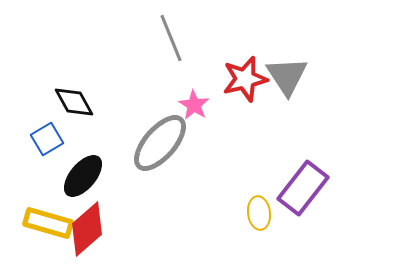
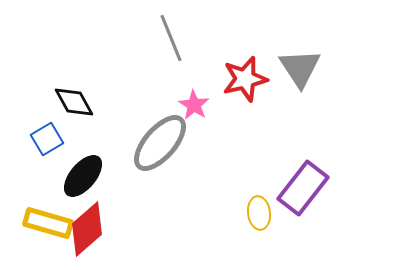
gray triangle: moved 13 px right, 8 px up
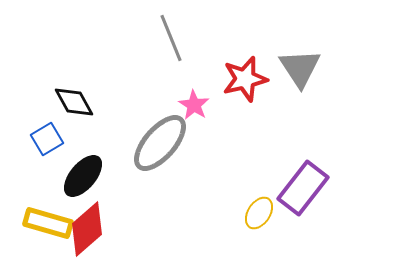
yellow ellipse: rotated 40 degrees clockwise
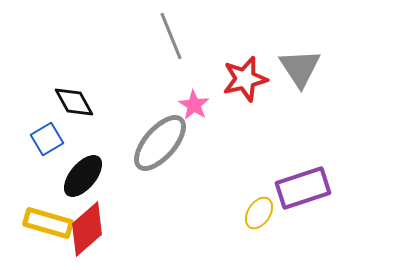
gray line: moved 2 px up
purple rectangle: rotated 34 degrees clockwise
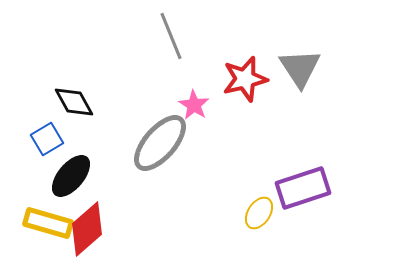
black ellipse: moved 12 px left
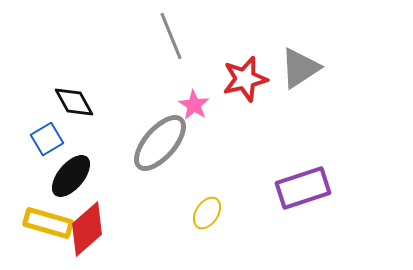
gray triangle: rotated 30 degrees clockwise
yellow ellipse: moved 52 px left
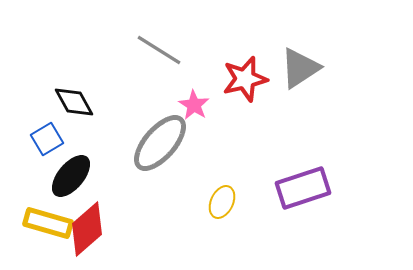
gray line: moved 12 px left, 14 px down; rotated 36 degrees counterclockwise
yellow ellipse: moved 15 px right, 11 px up; rotated 8 degrees counterclockwise
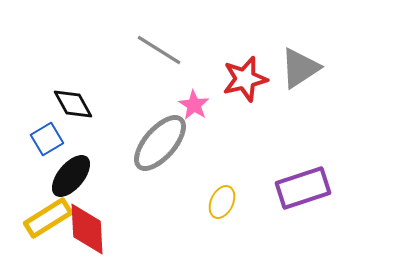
black diamond: moved 1 px left, 2 px down
yellow rectangle: moved 5 px up; rotated 48 degrees counterclockwise
red diamond: rotated 52 degrees counterclockwise
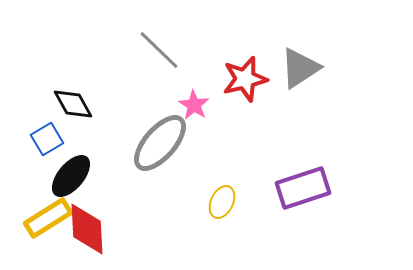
gray line: rotated 12 degrees clockwise
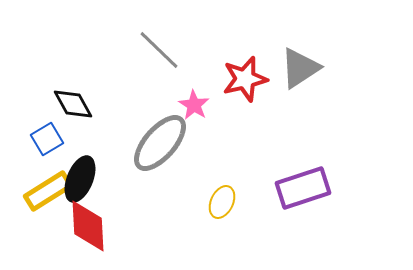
black ellipse: moved 9 px right, 3 px down; rotated 18 degrees counterclockwise
yellow rectangle: moved 27 px up
red diamond: moved 1 px right, 3 px up
